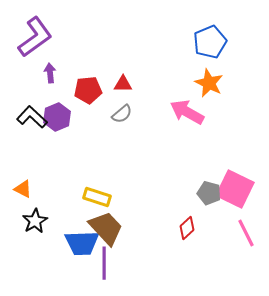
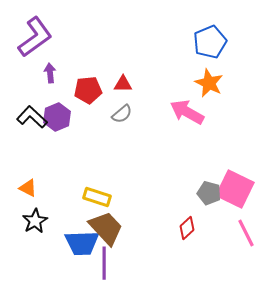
orange triangle: moved 5 px right, 1 px up
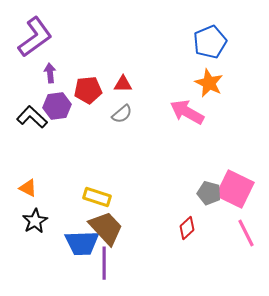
purple hexagon: moved 11 px up; rotated 16 degrees clockwise
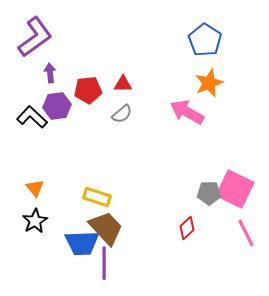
blue pentagon: moved 5 px left, 2 px up; rotated 16 degrees counterclockwise
orange star: rotated 24 degrees clockwise
orange triangle: moved 7 px right; rotated 24 degrees clockwise
gray pentagon: rotated 15 degrees counterclockwise
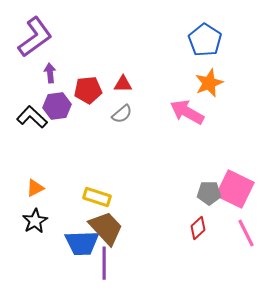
orange triangle: rotated 42 degrees clockwise
red diamond: moved 11 px right
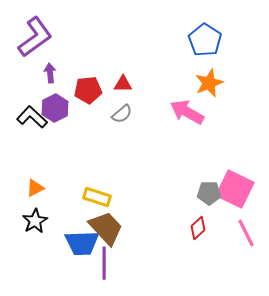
purple hexagon: moved 2 px left, 2 px down; rotated 20 degrees counterclockwise
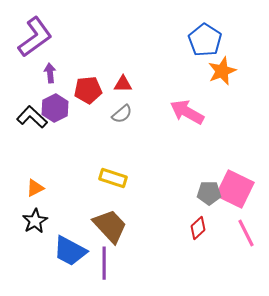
orange star: moved 13 px right, 12 px up
yellow rectangle: moved 16 px right, 19 px up
brown trapezoid: moved 4 px right, 2 px up
blue trapezoid: moved 12 px left, 8 px down; rotated 30 degrees clockwise
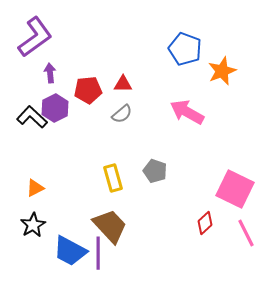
blue pentagon: moved 20 px left, 9 px down; rotated 12 degrees counterclockwise
yellow rectangle: rotated 56 degrees clockwise
gray pentagon: moved 54 px left, 22 px up; rotated 20 degrees clockwise
black star: moved 2 px left, 4 px down
red diamond: moved 7 px right, 5 px up
purple line: moved 6 px left, 10 px up
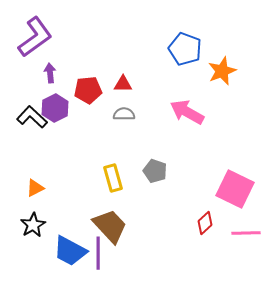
gray semicircle: moved 2 px right; rotated 140 degrees counterclockwise
pink line: rotated 64 degrees counterclockwise
